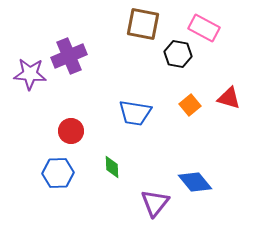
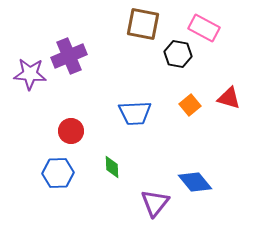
blue trapezoid: rotated 12 degrees counterclockwise
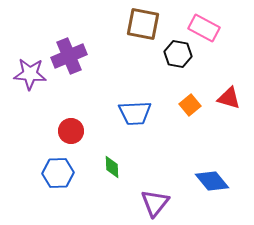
blue diamond: moved 17 px right, 1 px up
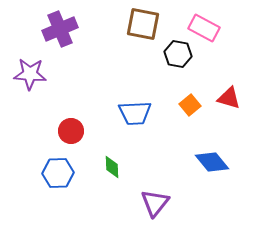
purple cross: moved 9 px left, 27 px up
blue diamond: moved 19 px up
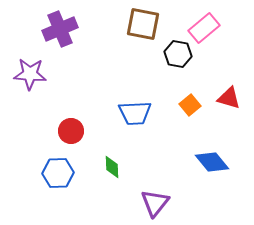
pink rectangle: rotated 68 degrees counterclockwise
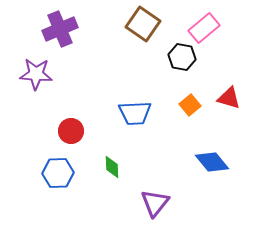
brown square: rotated 24 degrees clockwise
black hexagon: moved 4 px right, 3 px down
purple star: moved 6 px right
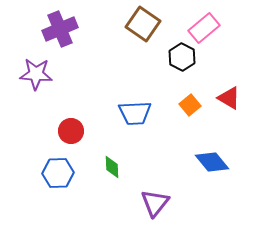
black hexagon: rotated 16 degrees clockwise
red triangle: rotated 15 degrees clockwise
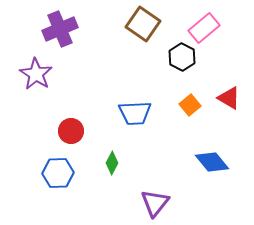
purple star: rotated 28 degrees clockwise
green diamond: moved 4 px up; rotated 30 degrees clockwise
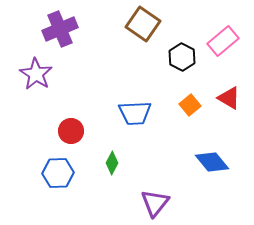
pink rectangle: moved 19 px right, 13 px down
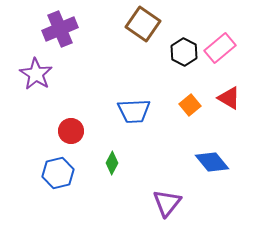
pink rectangle: moved 3 px left, 7 px down
black hexagon: moved 2 px right, 5 px up
blue trapezoid: moved 1 px left, 2 px up
blue hexagon: rotated 12 degrees counterclockwise
purple triangle: moved 12 px right
